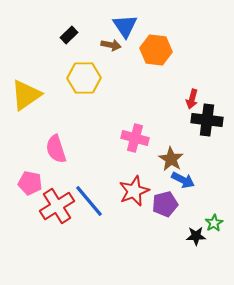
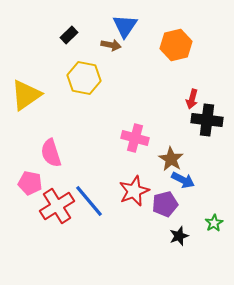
blue triangle: rotated 8 degrees clockwise
orange hexagon: moved 20 px right, 5 px up; rotated 20 degrees counterclockwise
yellow hexagon: rotated 12 degrees clockwise
pink semicircle: moved 5 px left, 4 px down
black star: moved 17 px left; rotated 18 degrees counterclockwise
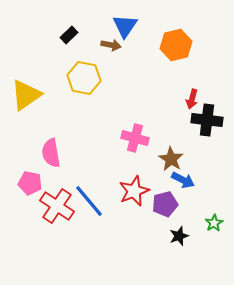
pink semicircle: rotated 8 degrees clockwise
red cross: rotated 24 degrees counterclockwise
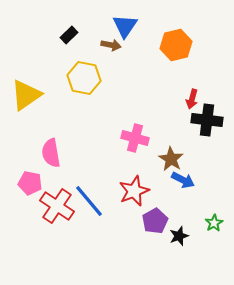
purple pentagon: moved 10 px left, 17 px down; rotated 15 degrees counterclockwise
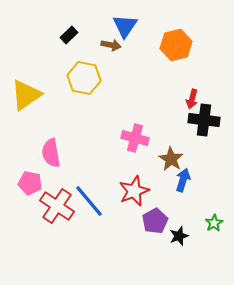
black cross: moved 3 px left
blue arrow: rotated 100 degrees counterclockwise
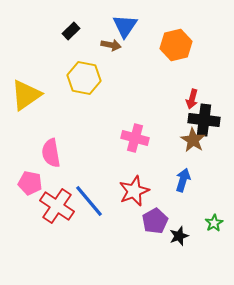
black rectangle: moved 2 px right, 4 px up
brown star: moved 22 px right, 19 px up
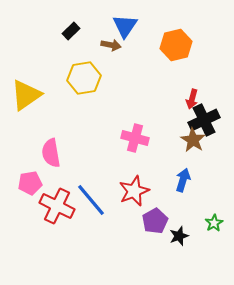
yellow hexagon: rotated 20 degrees counterclockwise
black cross: rotated 32 degrees counterclockwise
pink pentagon: rotated 20 degrees counterclockwise
blue line: moved 2 px right, 1 px up
red cross: rotated 8 degrees counterclockwise
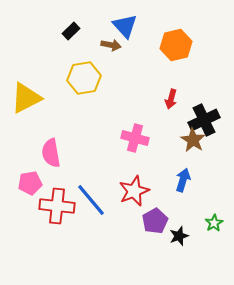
blue triangle: rotated 16 degrees counterclockwise
yellow triangle: moved 3 px down; rotated 8 degrees clockwise
red arrow: moved 21 px left
red cross: rotated 20 degrees counterclockwise
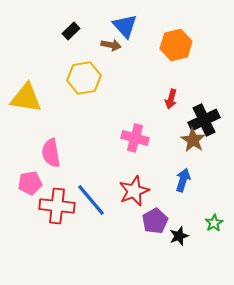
yellow triangle: rotated 36 degrees clockwise
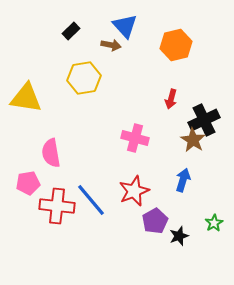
pink pentagon: moved 2 px left
